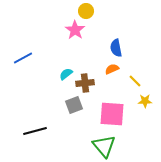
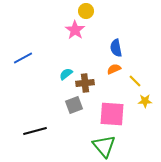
orange semicircle: moved 2 px right
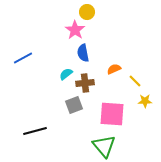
yellow circle: moved 1 px right, 1 px down
blue semicircle: moved 33 px left, 5 px down
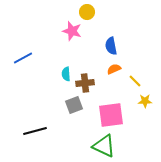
pink star: moved 3 px left, 1 px down; rotated 18 degrees counterclockwise
blue semicircle: moved 28 px right, 7 px up
cyan semicircle: rotated 56 degrees counterclockwise
pink square: moved 1 px left, 1 px down; rotated 12 degrees counterclockwise
green triangle: rotated 25 degrees counterclockwise
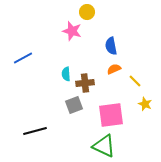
yellow star: moved 3 px down; rotated 24 degrees clockwise
